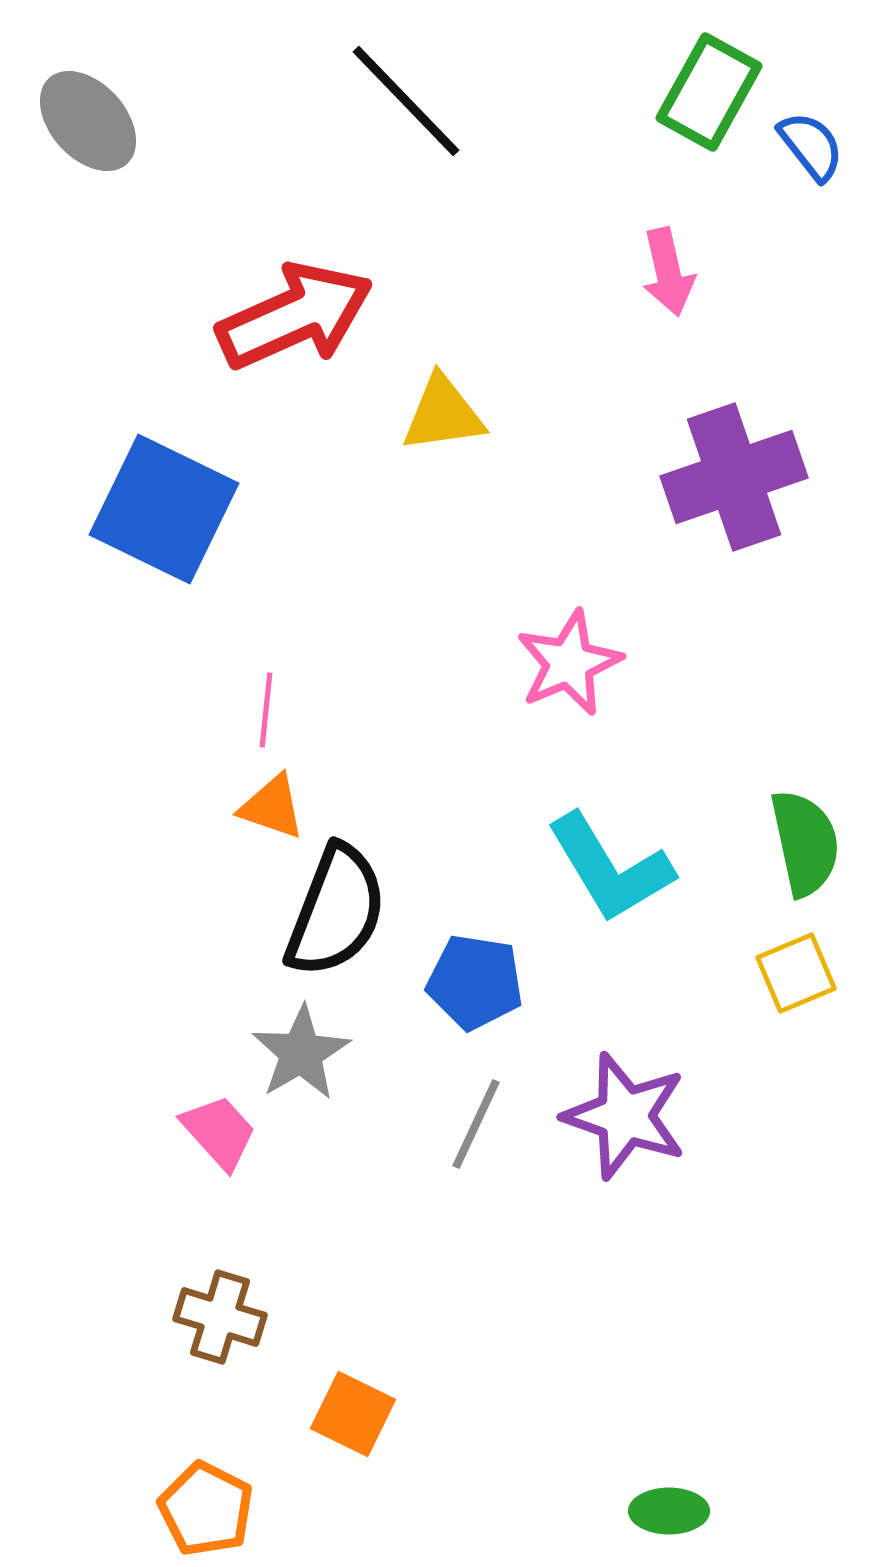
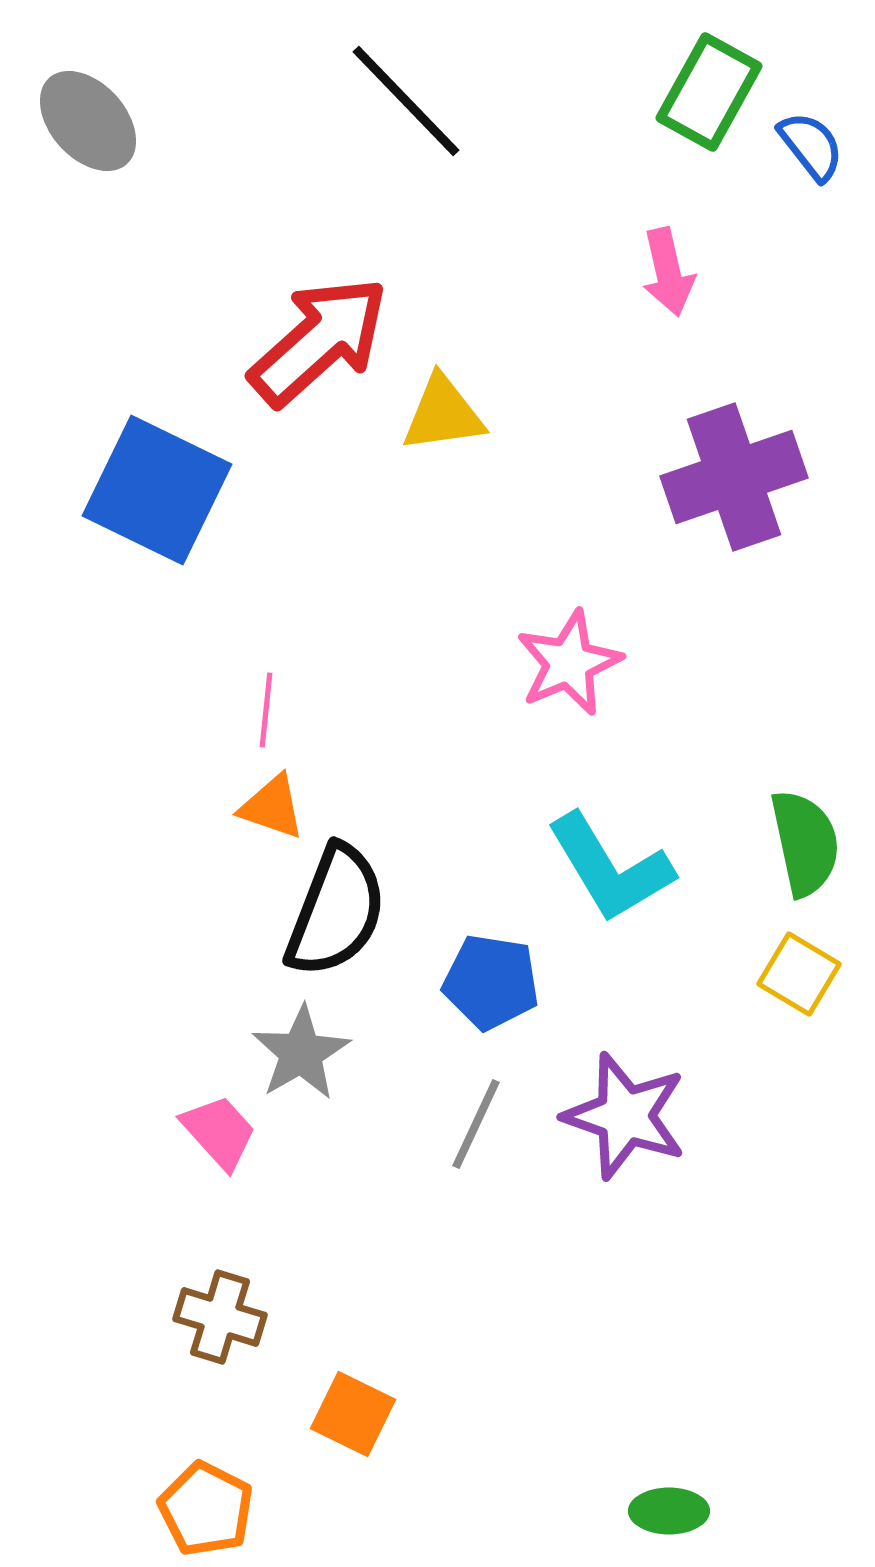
red arrow: moved 24 px right, 25 px down; rotated 18 degrees counterclockwise
blue square: moved 7 px left, 19 px up
yellow square: moved 3 px right, 1 px down; rotated 36 degrees counterclockwise
blue pentagon: moved 16 px right
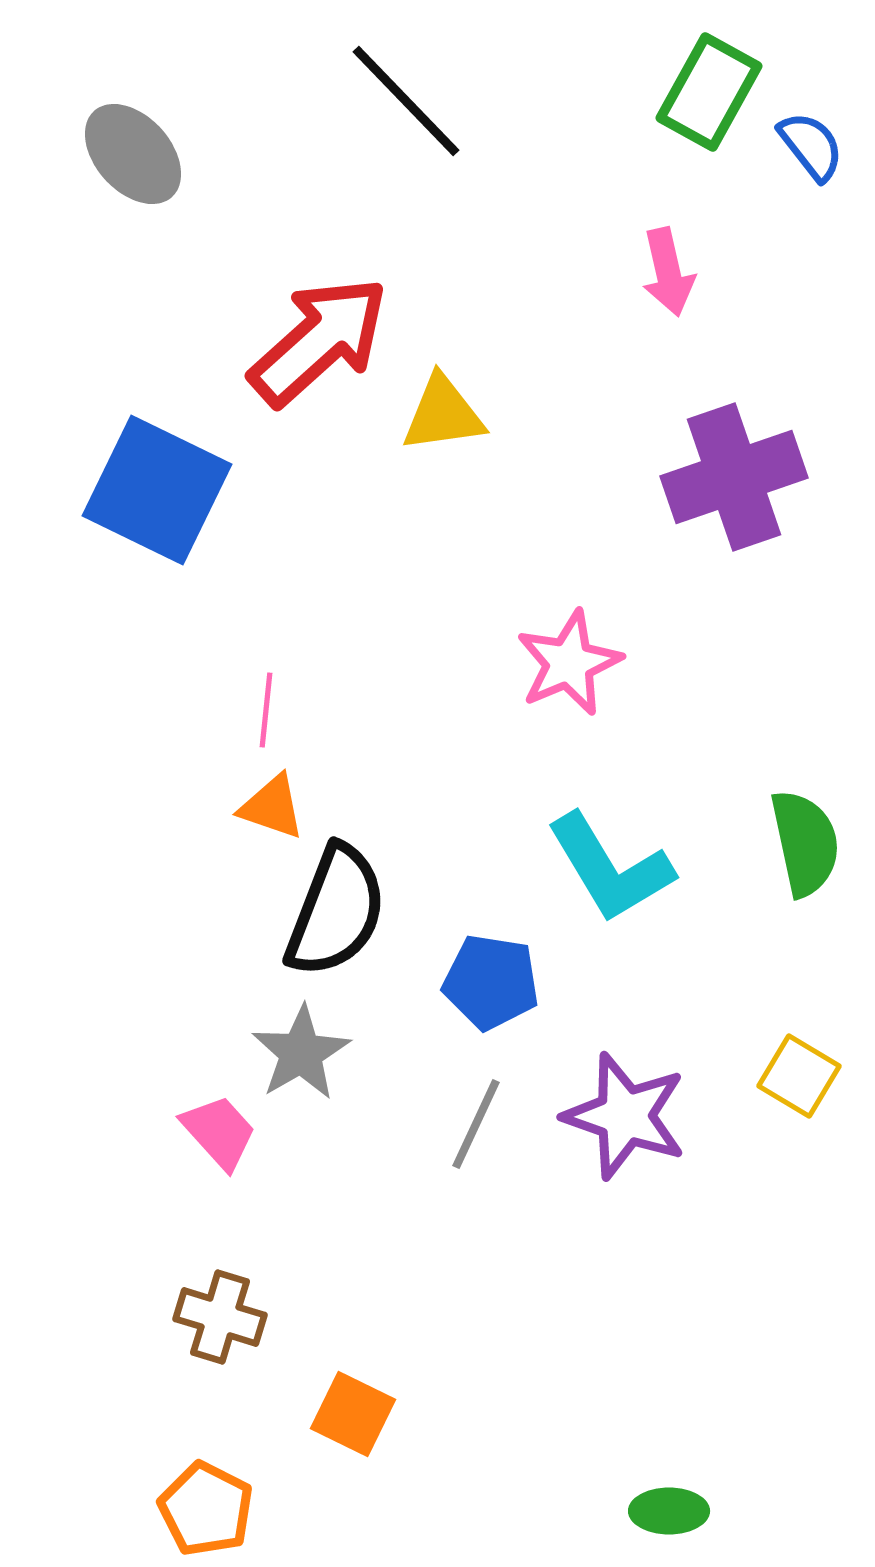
gray ellipse: moved 45 px right, 33 px down
yellow square: moved 102 px down
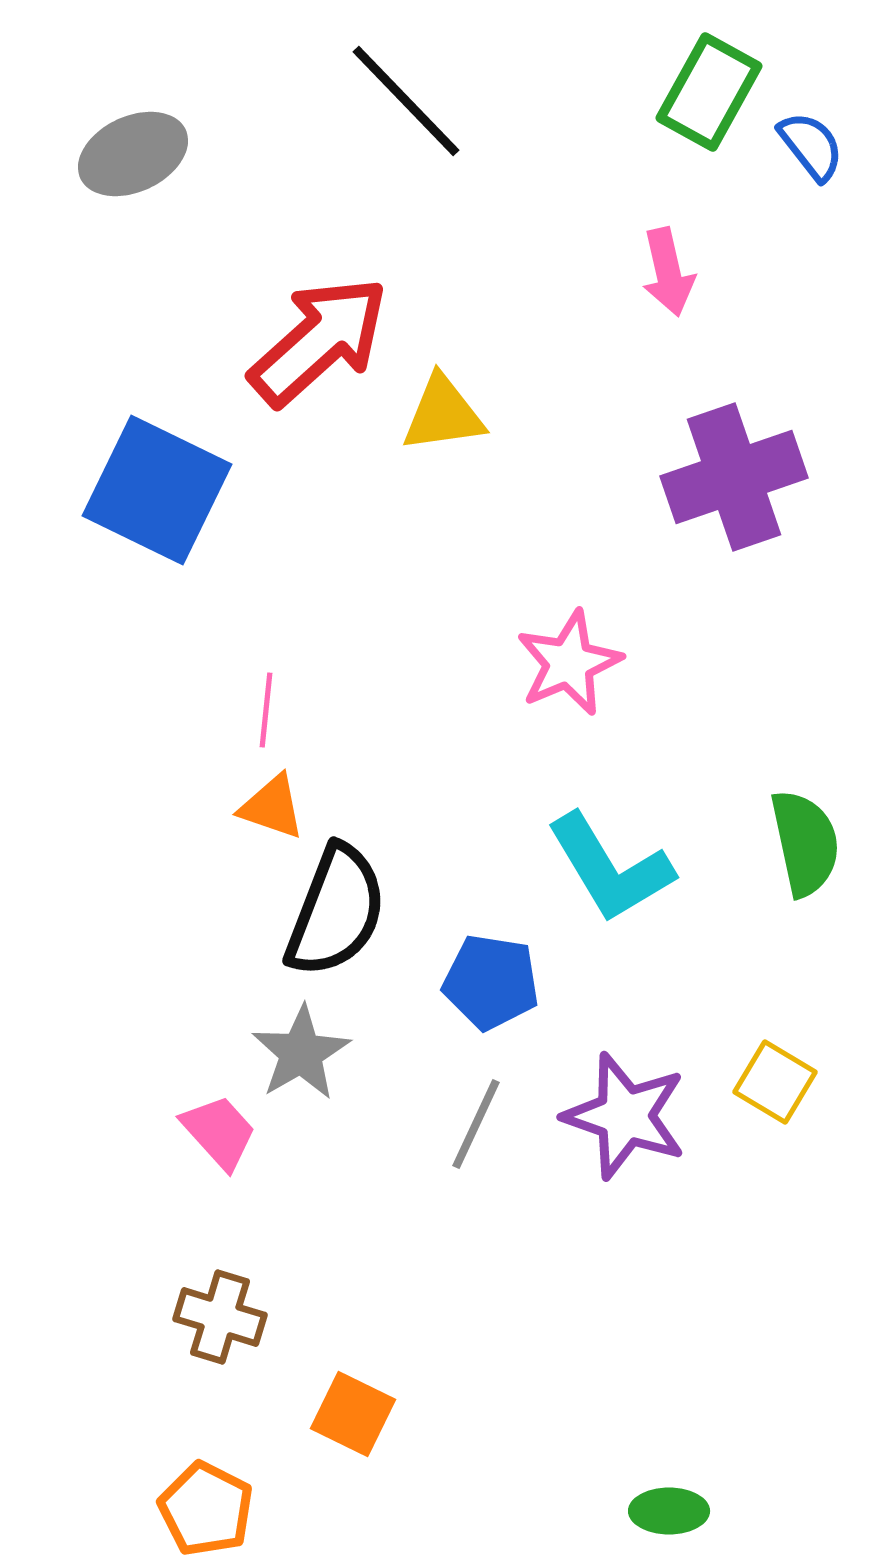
gray ellipse: rotated 73 degrees counterclockwise
yellow square: moved 24 px left, 6 px down
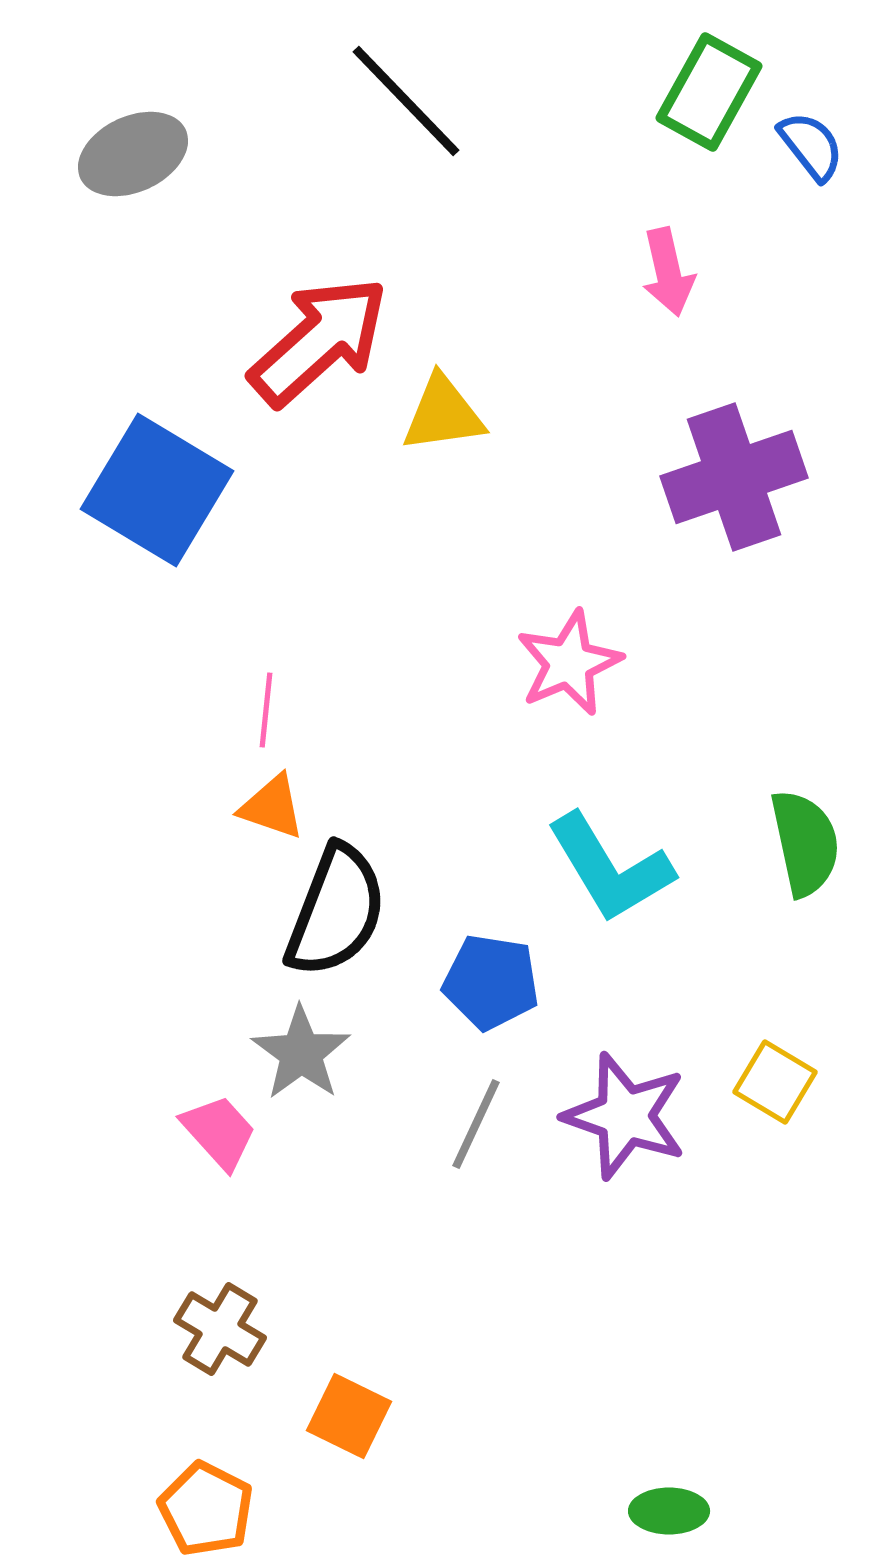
blue square: rotated 5 degrees clockwise
gray star: rotated 6 degrees counterclockwise
brown cross: moved 12 px down; rotated 14 degrees clockwise
orange square: moved 4 px left, 2 px down
